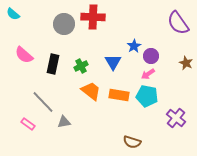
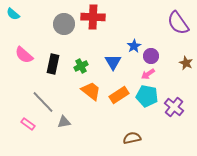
orange rectangle: rotated 42 degrees counterclockwise
purple cross: moved 2 px left, 11 px up
brown semicircle: moved 4 px up; rotated 150 degrees clockwise
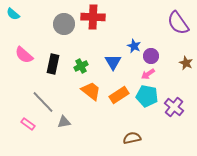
blue star: rotated 16 degrees counterclockwise
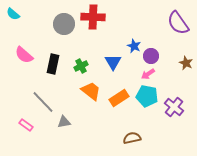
orange rectangle: moved 3 px down
pink rectangle: moved 2 px left, 1 px down
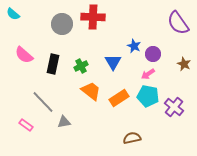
gray circle: moved 2 px left
purple circle: moved 2 px right, 2 px up
brown star: moved 2 px left, 1 px down
cyan pentagon: moved 1 px right
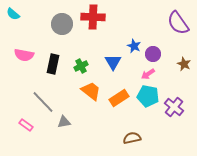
pink semicircle: rotated 30 degrees counterclockwise
